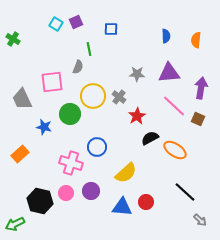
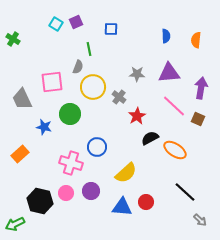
yellow circle: moved 9 px up
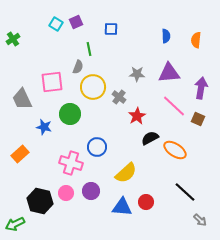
green cross: rotated 24 degrees clockwise
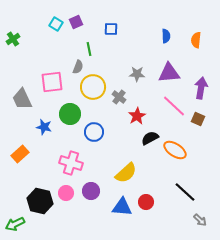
blue circle: moved 3 px left, 15 px up
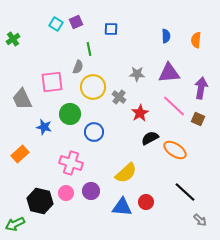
red star: moved 3 px right, 3 px up
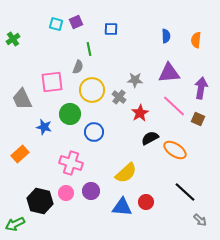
cyan square: rotated 16 degrees counterclockwise
gray star: moved 2 px left, 6 px down
yellow circle: moved 1 px left, 3 px down
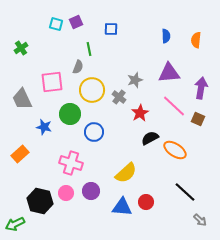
green cross: moved 8 px right, 9 px down
gray star: rotated 21 degrees counterclockwise
